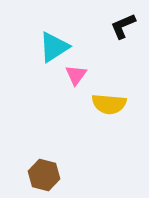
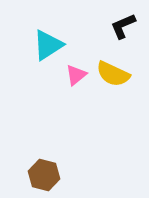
cyan triangle: moved 6 px left, 2 px up
pink triangle: rotated 15 degrees clockwise
yellow semicircle: moved 4 px right, 30 px up; rotated 20 degrees clockwise
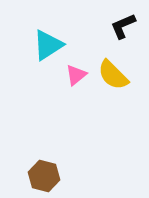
yellow semicircle: moved 1 px down; rotated 20 degrees clockwise
brown hexagon: moved 1 px down
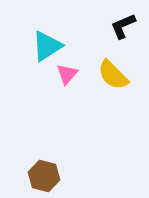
cyan triangle: moved 1 px left, 1 px down
pink triangle: moved 9 px left, 1 px up; rotated 10 degrees counterclockwise
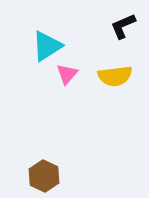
yellow semicircle: moved 2 px right, 1 px down; rotated 52 degrees counterclockwise
brown hexagon: rotated 12 degrees clockwise
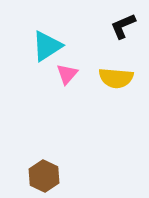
yellow semicircle: moved 1 px right, 2 px down; rotated 12 degrees clockwise
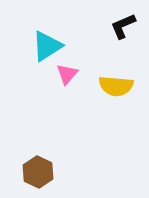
yellow semicircle: moved 8 px down
brown hexagon: moved 6 px left, 4 px up
